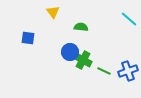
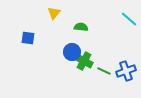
yellow triangle: moved 1 px right, 1 px down; rotated 16 degrees clockwise
blue circle: moved 2 px right
green cross: moved 1 px right, 1 px down
blue cross: moved 2 px left
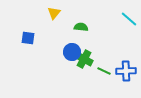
green cross: moved 2 px up
blue cross: rotated 18 degrees clockwise
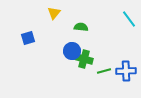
cyan line: rotated 12 degrees clockwise
blue square: rotated 24 degrees counterclockwise
blue circle: moved 1 px up
green cross: rotated 12 degrees counterclockwise
green line: rotated 40 degrees counterclockwise
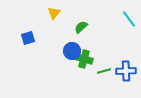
green semicircle: rotated 48 degrees counterclockwise
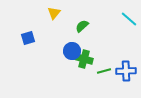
cyan line: rotated 12 degrees counterclockwise
green semicircle: moved 1 px right, 1 px up
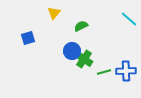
green semicircle: moved 1 px left; rotated 16 degrees clockwise
green cross: rotated 18 degrees clockwise
green line: moved 1 px down
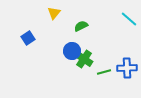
blue square: rotated 16 degrees counterclockwise
blue cross: moved 1 px right, 3 px up
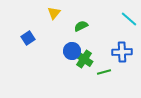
blue cross: moved 5 px left, 16 px up
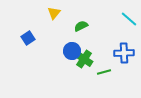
blue cross: moved 2 px right, 1 px down
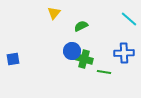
blue square: moved 15 px left, 21 px down; rotated 24 degrees clockwise
green cross: rotated 18 degrees counterclockwise
green line: rotated 24 degrees clockwise
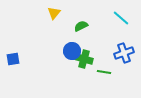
cyan line: moved 8 px left, 1 px up
blue cross: rotated 18 degrees counterclockwise
